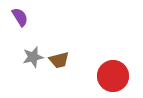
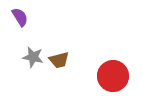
gray star: rotated 25 degrees clockwise
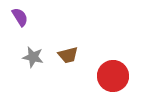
brown trapezoid: moved 9 px right, 5 px up
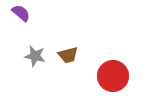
purple semicircle: moved 1 px right, 4 px up; rotated 18 degrees counterclockwise
gray star: moved 2 px right, 1 px up
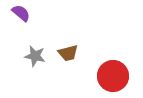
brown trapezoid: moved 2 px up
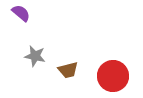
brown trapezoid: moved 17 px down
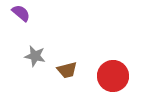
brown trapezoid: moved 1 px left
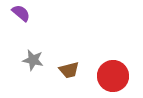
gray star: moved 2 px left, 4 px down
brown trapezoid: moved 2 px right
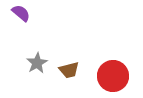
gray star: moved 4 px right, 3 px down; rotated 30 degrees clockwise
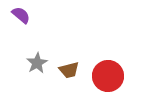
purple semicircle: moved 2 px down
red circle: moved 5 px left
